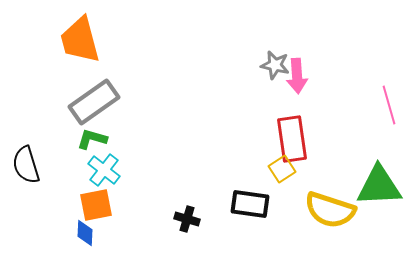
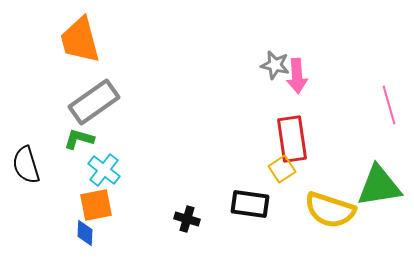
green L-shape: moved 13 px left
green triangle: rotated 6 degrees counterclockwise
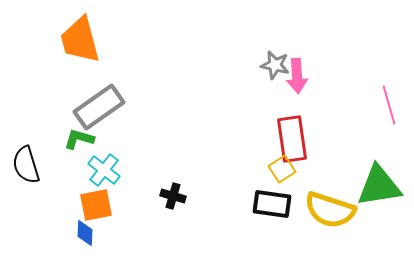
gray rectangle: moved 5 px right, 5 px down
black rectangle: moved 22 px right
black cross: moved 14 px left, 23 px up
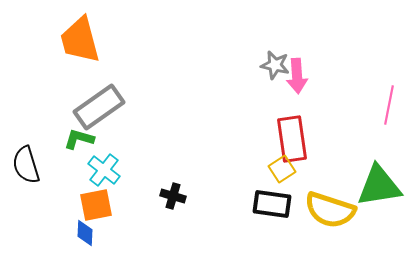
pink line: rotated 27 degrees clockwise
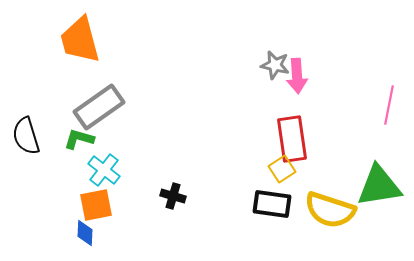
black semicircle: moved 29 px up
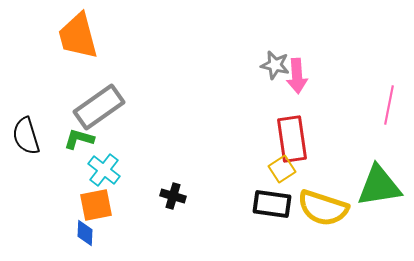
orange trapezoid: moved 2 px left, 4 px up
yellow semicircle: moved 7 px left, 2 px up
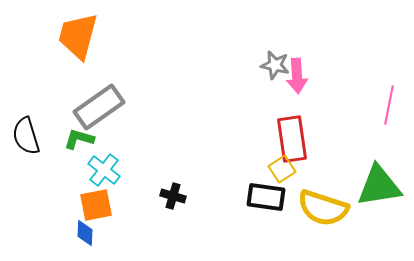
orange trapezoid: rotated 30 degrees clockwise
black rectangle: moved 6 px left, 7 px up
